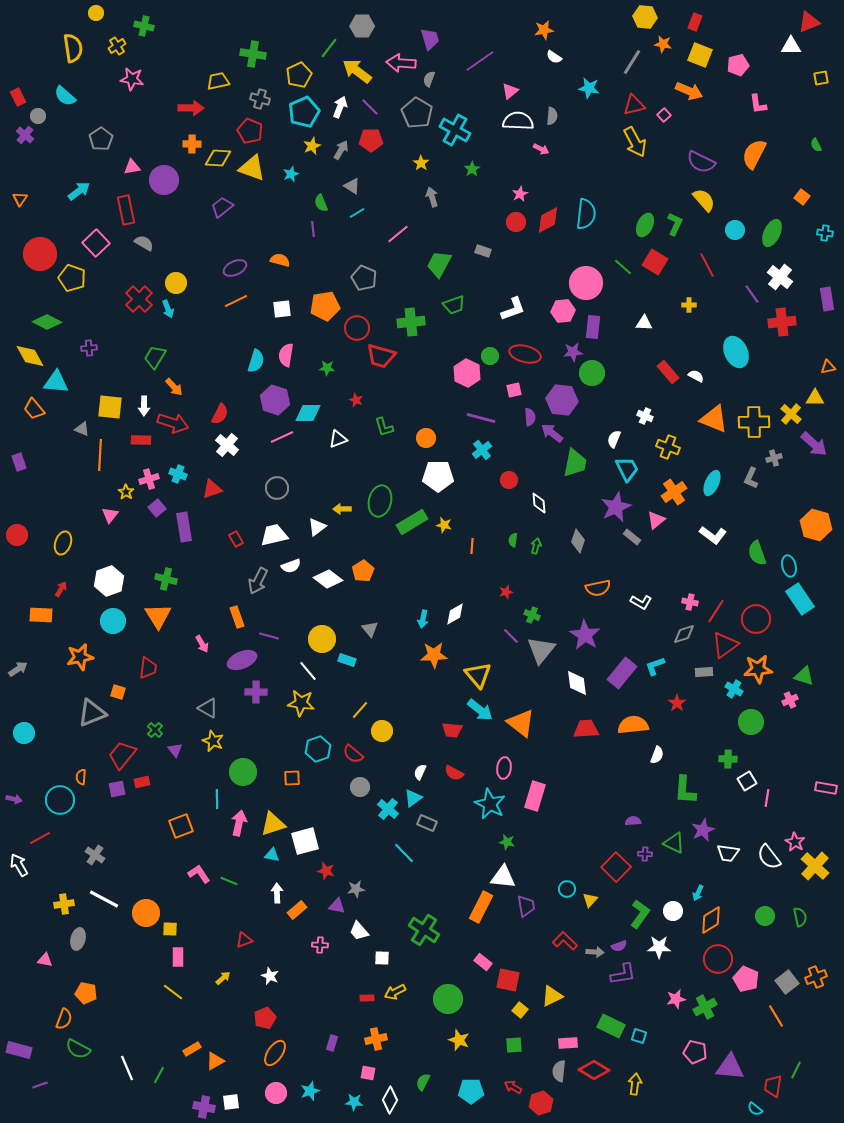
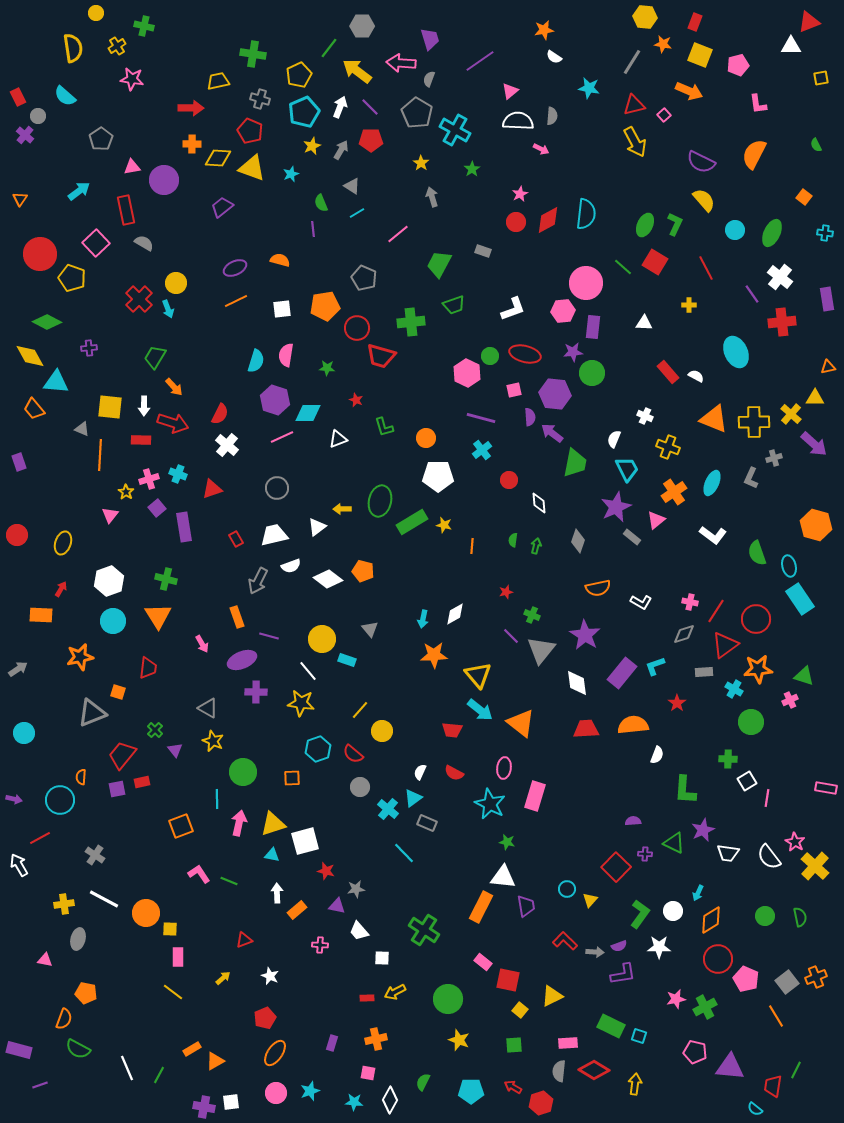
orange square at (802, 197): moved 2 px right
red line at (707, 265): moved 1 px left, 3 px down
purple hexagon at (562, 400): moved 7 px left, 6 px up
orange pentagon at (363, 571): rotated 25 degrees counterclockwise
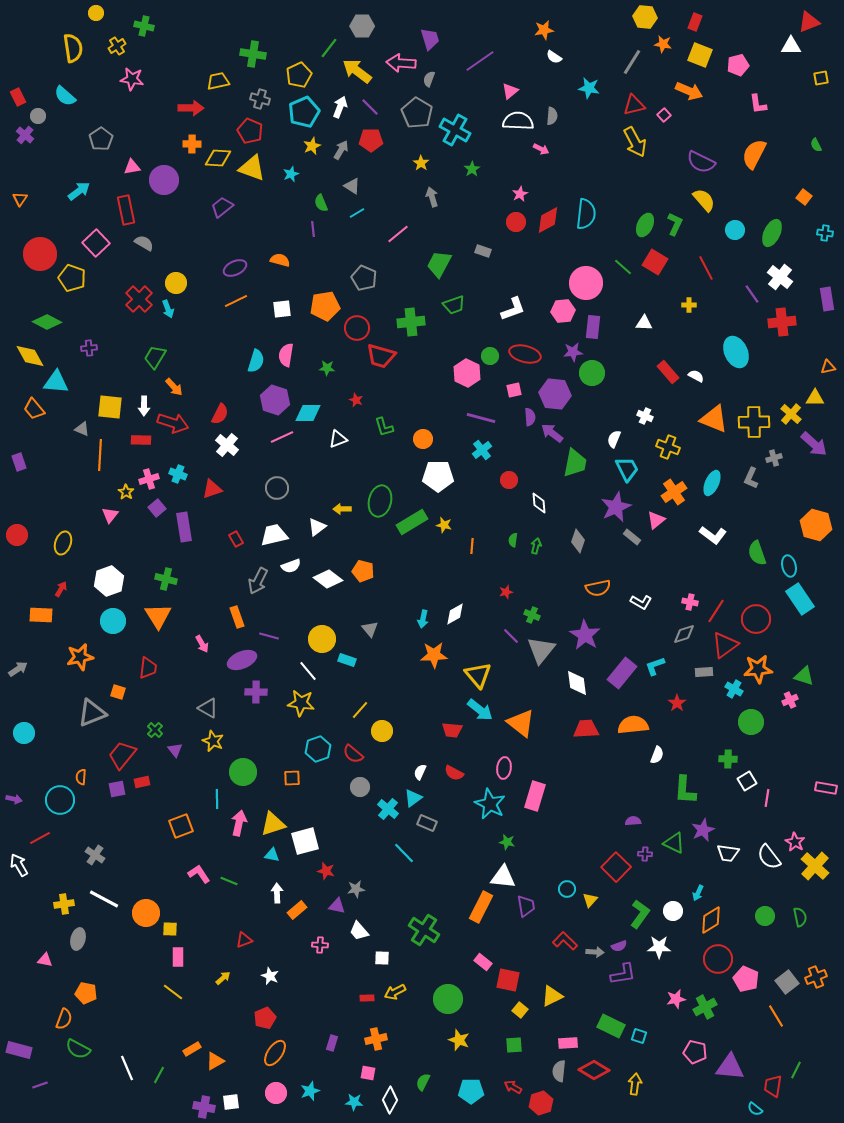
orange circle at (426, 438): moved 3 px left, 1 px down
